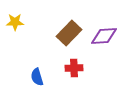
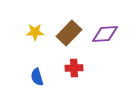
yellow star: moved 20 px right, 10 px down
purple diamond: moved 1 px right, 2 px up
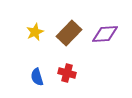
yellow star: rotated 24 degrees counterclockwise
red cross: moved 7 px left, 5 px down; rotated 18 degrees clockwise
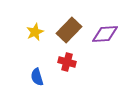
brown rectangle: moved 3 px up
red cross: moved 11 px up
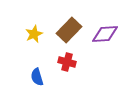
yellow star: moved 1 px left, 2 px down
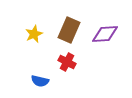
brown rectangle: rotated 20 degrees counterclockwise
red cross: rotated 12 degrees clockwise
blue semicircle: moved 3 px right, 4 px down; rotated 60 degrees counterclockwise
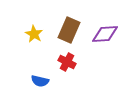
yellow star: rotated 18 degrees counterclockwise
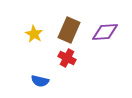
purple diamond: moved 2 px up
red cross: moved 4 px up
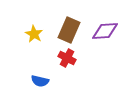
purple diamond: moved 1 px up
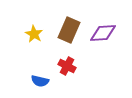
purple diamond: moved 2 px left, 2 px down
red cross: moved 8 px down
